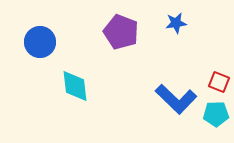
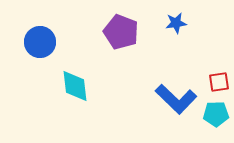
red square: rotated 30 degrees counterclockwise
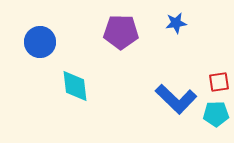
purple pentagon: rotated 20 degrees counterclockwise
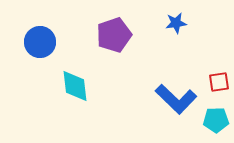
purple pentagon: moved 7 px left, 3 px down; rotated 20 degrees counterclockwise
cyan pentagon: moved 6 px down
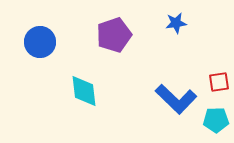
cyan diamond: moved 9 px right, 5 px down
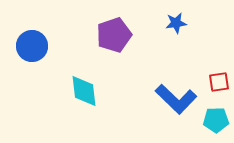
blue circle: moved 8 px left, 4 px down
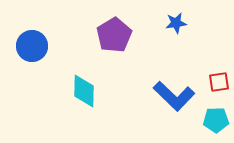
purple pentagon: rotated 12 degrees counterclockwise
cyan diamond: rotated 8 degrees clockwise
blue L-shape: moved 2 px left, 3 px up
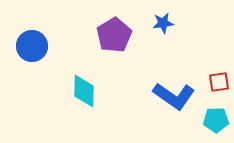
blue star: moved 13 px left
blue L-shape: rotated 9 degrees counterclockwise
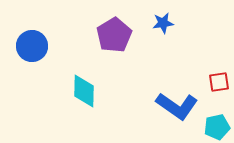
blue L-shape: moved 3 px right, 10 px down
cyan pentagon: moved 1 px right, 7 px down; rotated 10 degrees counterclockwise
